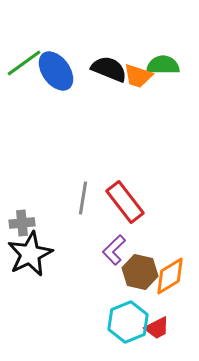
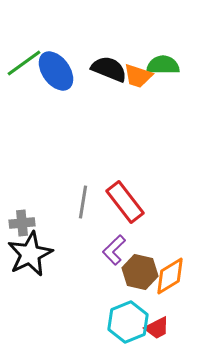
gray line: moved 4 px down
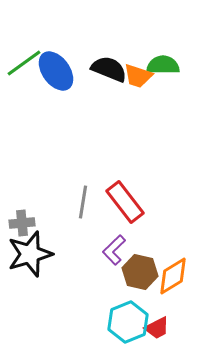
black star: rotated 9 degrees clockwise
orange diamond: moved 3 px right
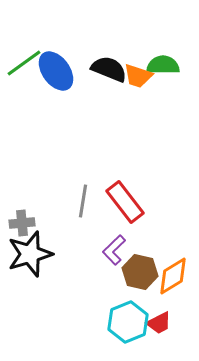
gray line: moved 1 px up
red trapezoid: moved 2 px right, 5 px up
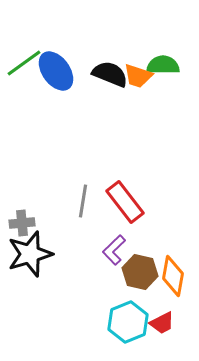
black semicircle: moved 1 px right, 5 px down
orange diamond: rotated 48 degrees counterclockwise
red trapezoid: moved 3 px right
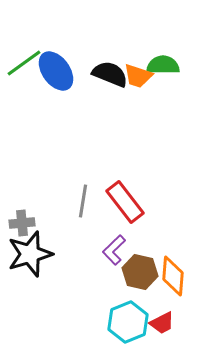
orange diamond: rotated 6 degrees counterclockwise
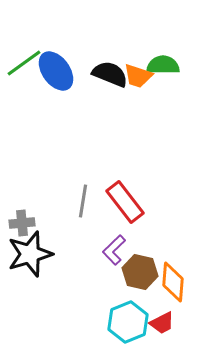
orange diamond: moved 6 px down
